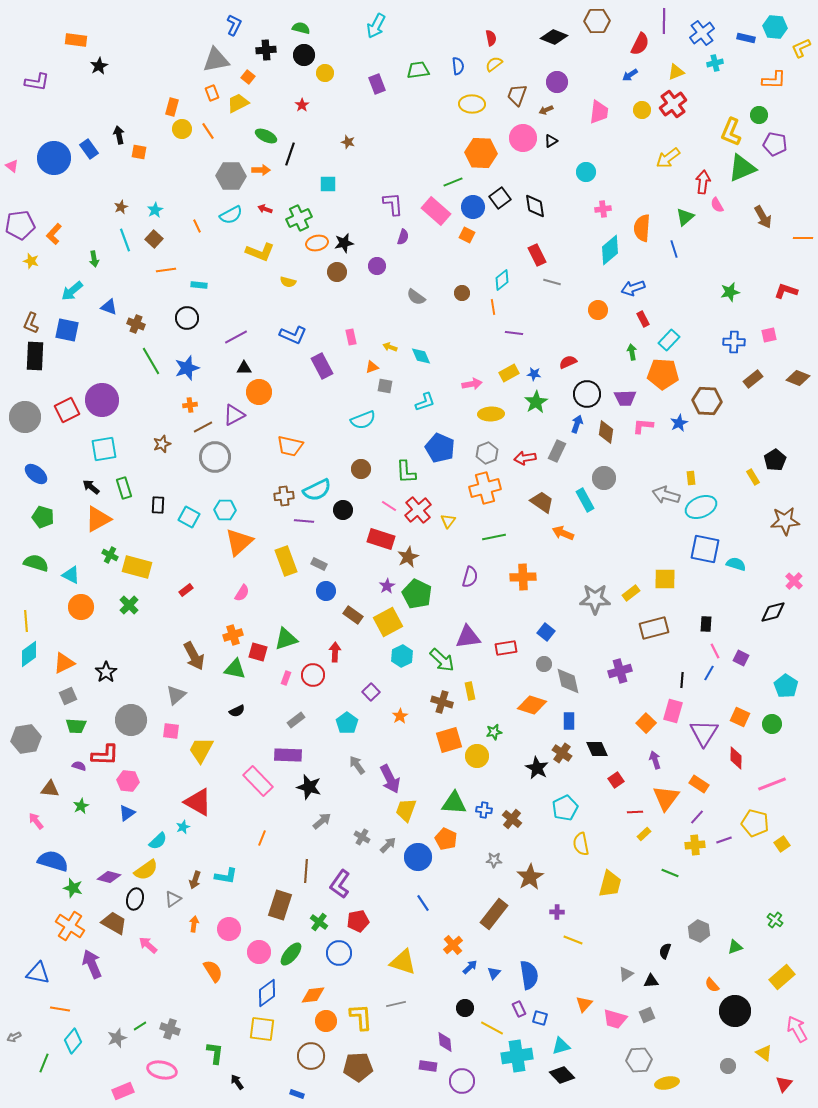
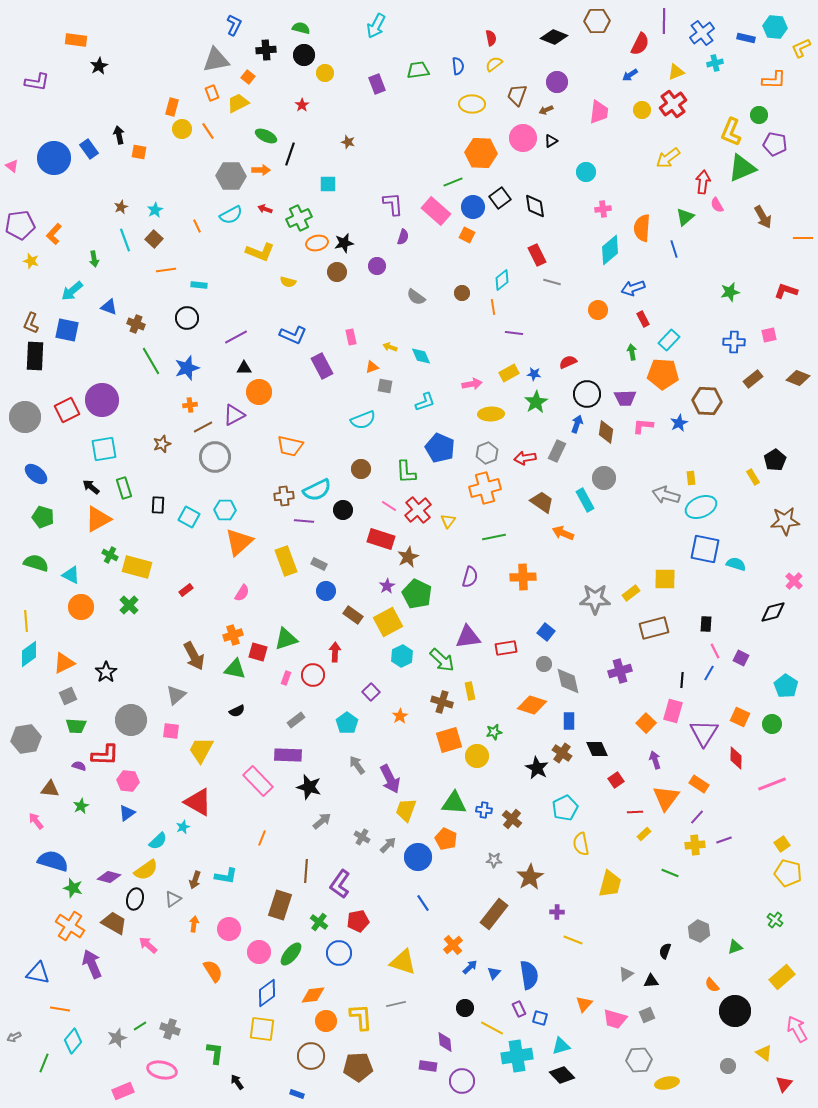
yellow pentagon at (755, 823): moved 33 px right, 50 px down
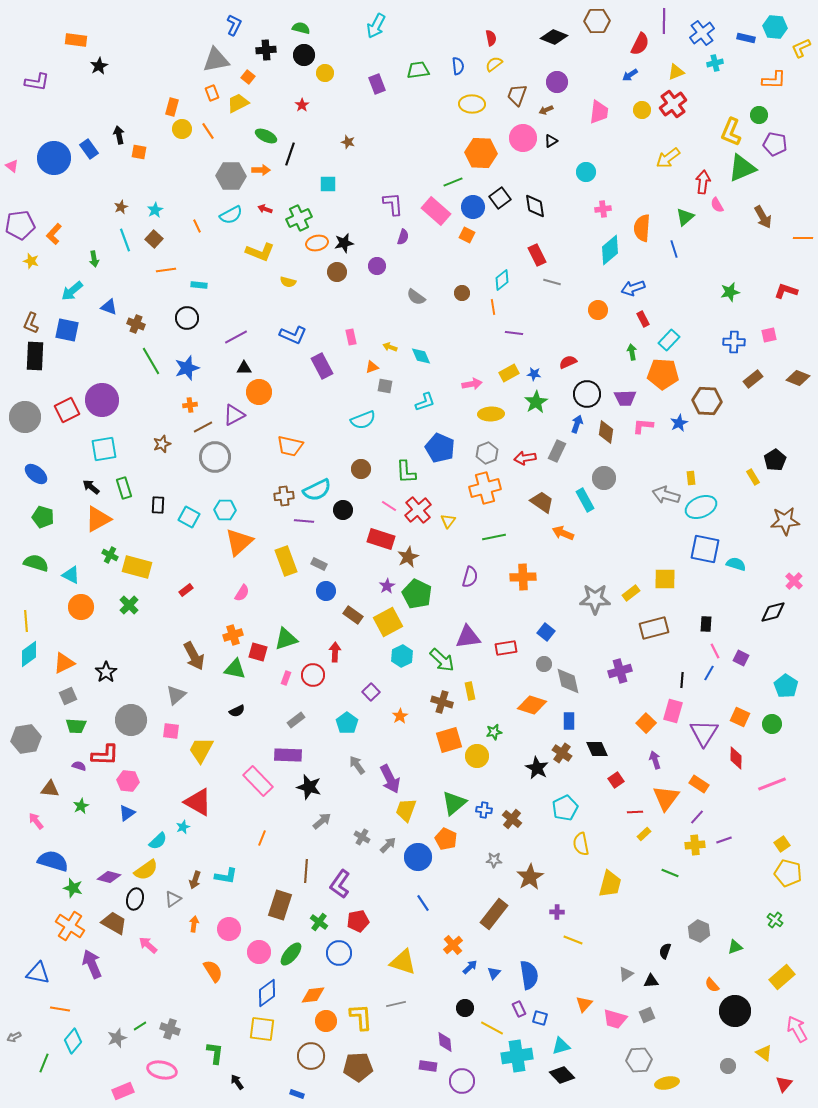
green triangle at (454, 803): rotated 44 degrees counterclockwise
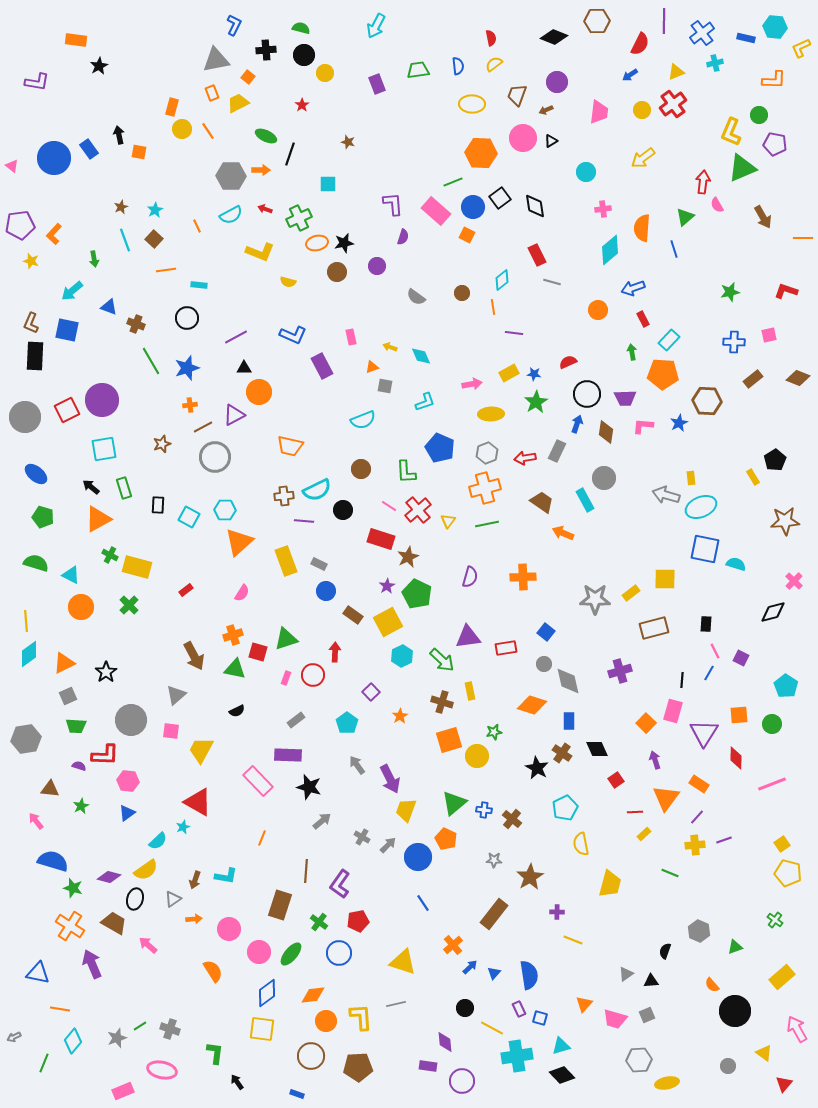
yellow arrow at (668, 158): moved 25 px left
green line at (494, 537): moved 7 px left, 13 px up
orange square at (740, 717): moved 1 px left, 2 px up; rotated 30 degrees counterclockwise
orange arrow at (194, 924): moved 5 px up; rotated 77 degrees clockwise
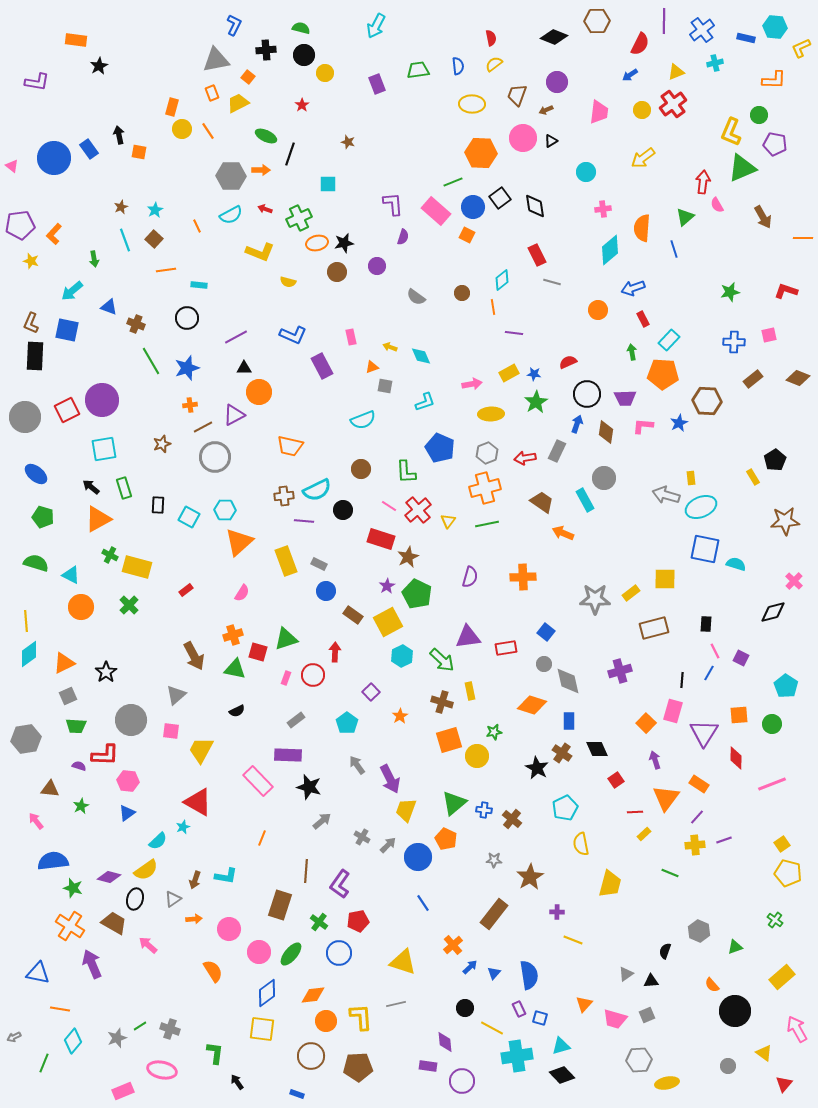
blue cross at (702, 33): moved 3 px up
blue semicircle at (53, 861): rotated 24 degrees counterclockwise
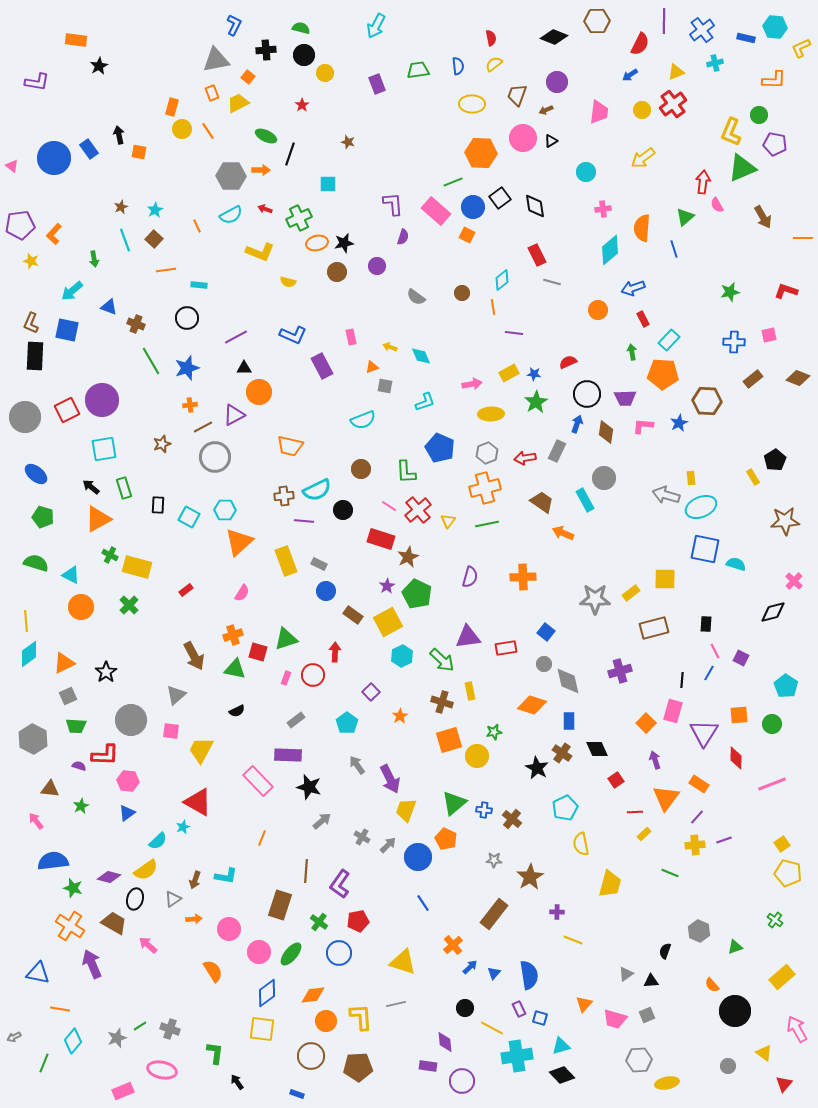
gray hexagon at (26, 739): moved 7 px right; rotated 24 degrees counterclockwise
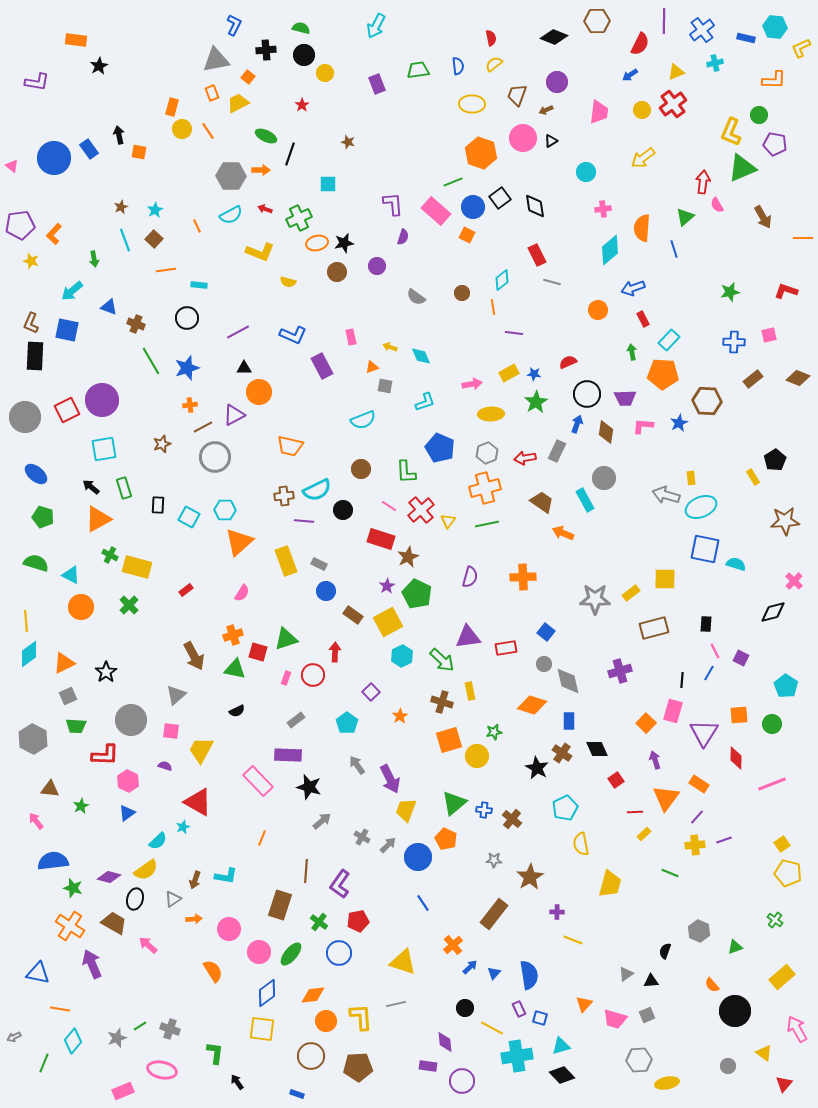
orange hexagon at (481, 153): rotated 16 degrees clockwise
purple line at (236, 337): moved 2 px right, 5 px up
red cross at (418, 510): moved 3 px right
purple semicircle at (79, 766): moved 86 px right
pink hexagon at (128, 781): rotated 20 degrees clockwise
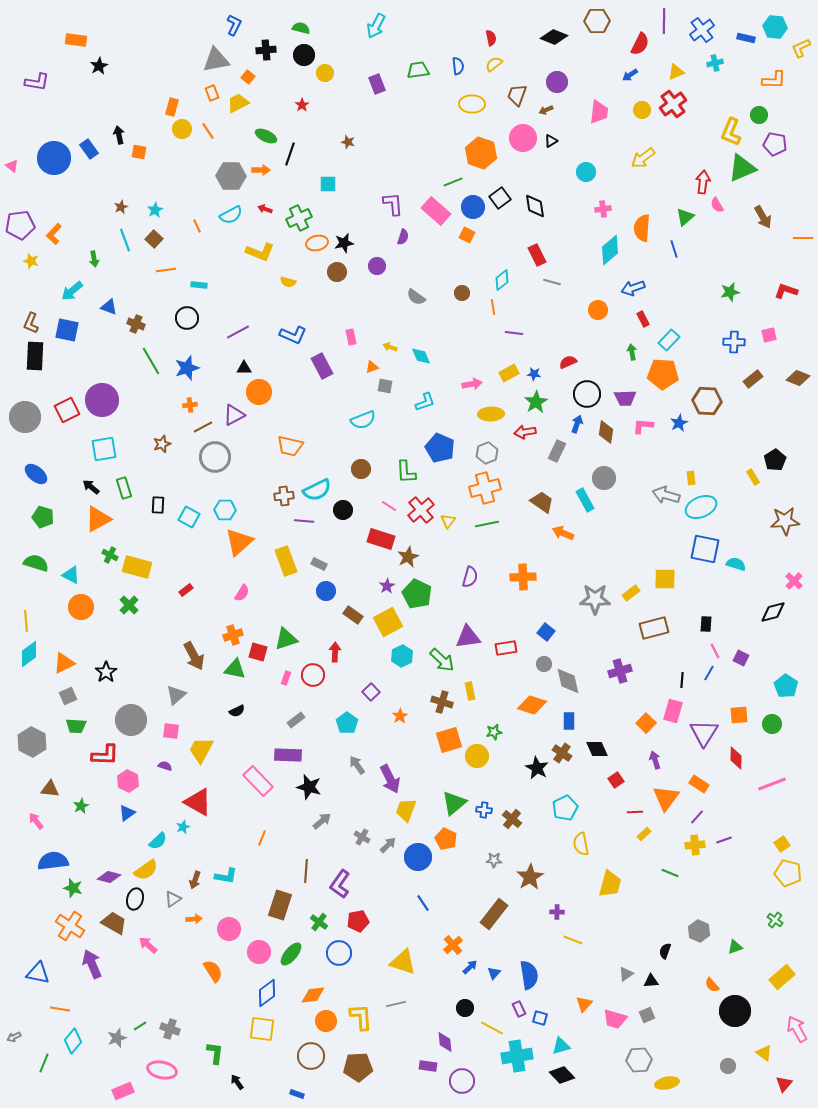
red arrow at (525, 458): moved 26 px up
gray hexagon at (33, 739): moved 1 px left, 3 px down
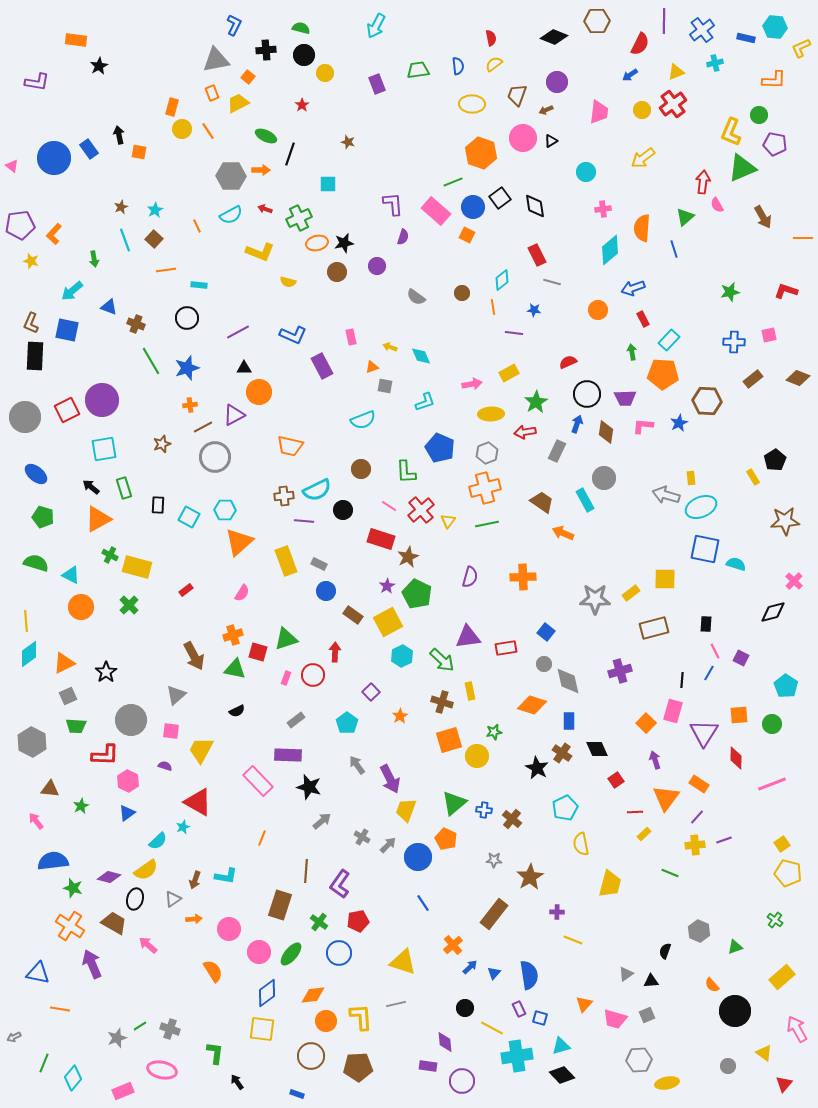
blue star at (534, 374): moved 64 px up
cyan diamond at (73, 1041): moved 37 px down
